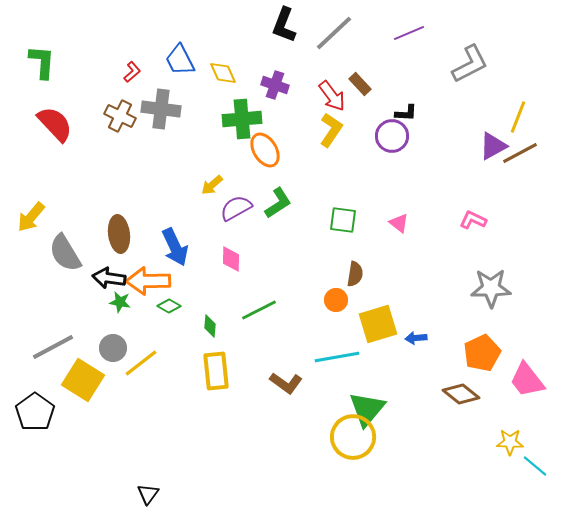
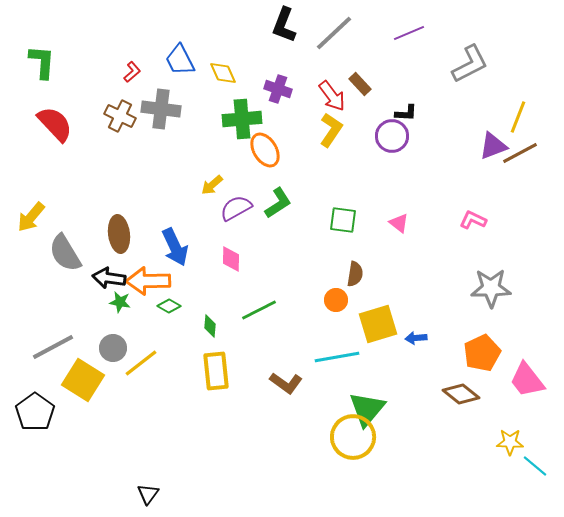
purple cross at (275, 85): moved 3 px right, 4 px down
purple triangle at (493, 146): rotated 8 degrees clockwise
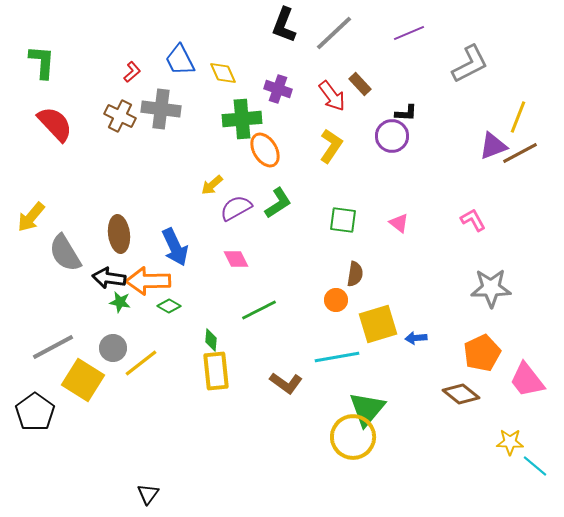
yellow L-shape at (331, 130): moved 16 px down
pink L-shape at (473, 220): rotated 36 degrees clockwise
pink diamond at (231, 259): moved 5 px right; rotated 28 degrees counterclockwise
green diamond at (210, 326): moved 1 px right, 14 px down
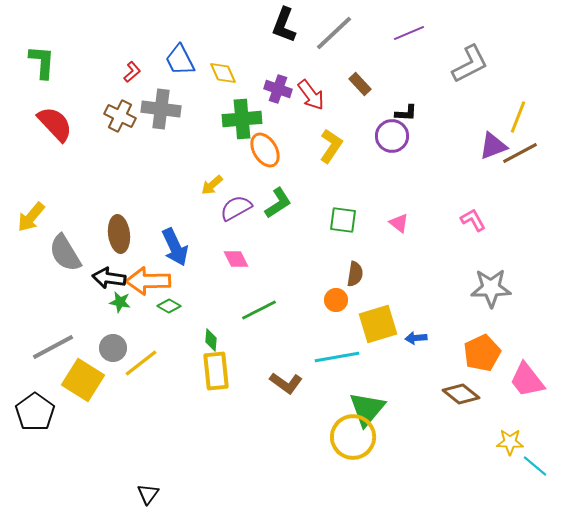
red arrow at (332, 96): moved 21 px left, 1 px up
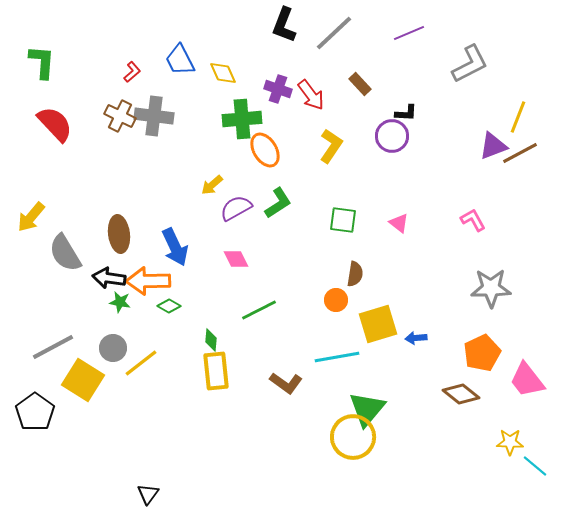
gray cross at (161, 109): moved 7 px left, 7 px down
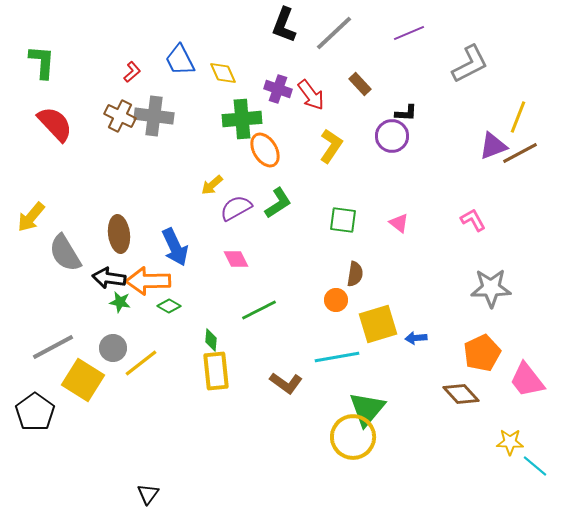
brown diamond at (461, 394): rotated 9 degrees clockwise
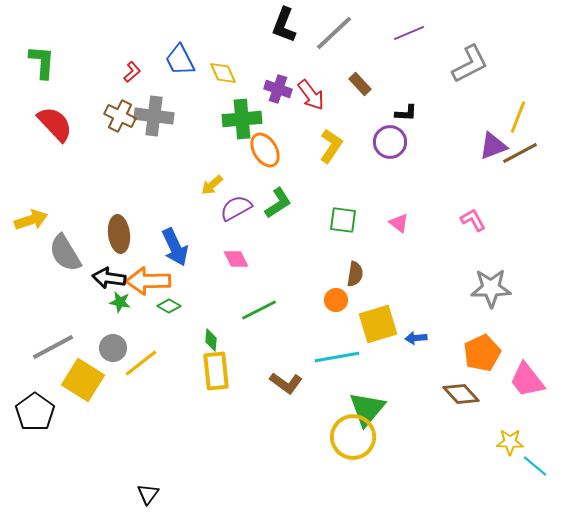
purple circle at (392, 136): moved 2 px left, 6 px down
yellow arrow at (31, 217): moved 3 px down; rotated 148 degrees counterclockwise
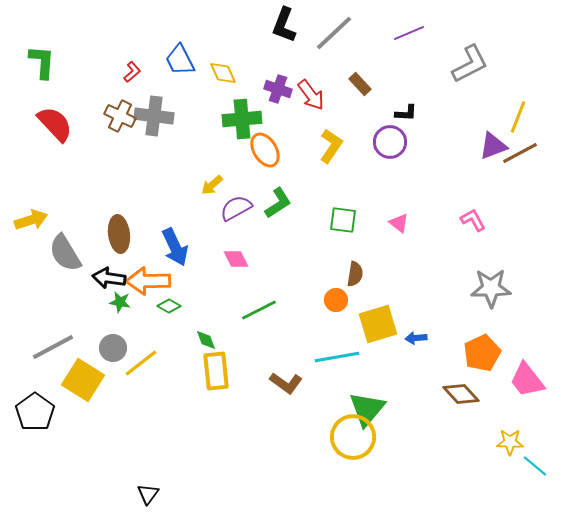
green diamond at (211, 340): moved 5 px left; rotated 25 degrees counterclockwise
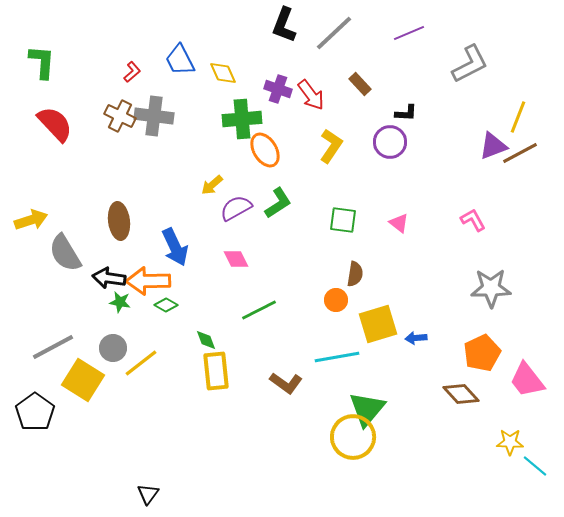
brown ellipse at (119, 234): moved 13 px up
green diamond at (169, 306): moved 3 px left, 1 px up
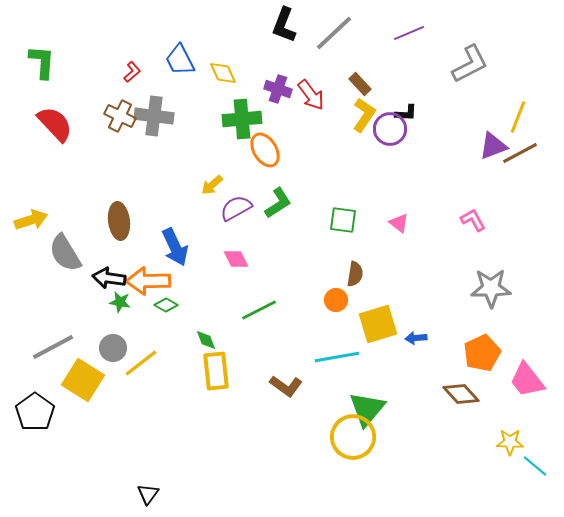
purple circle at (390, 142): moved 13 px up
yellow L-shape at (331, 146): moved 33 px right, 31 px up
brown L-shape at (286, 383): moved 3 px down
